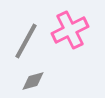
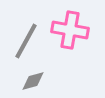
pink cross: rotated 36 degrees clockwise
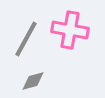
gray line: moved 2 px up
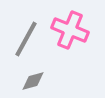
pink cross: rotated 12 degrees clockwise
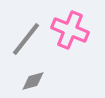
gray line: rotated 9 degrees clockwise
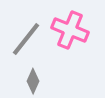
gray diamond: rotated 50 degrees counterclockwise
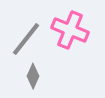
gray diamond: moved 5 px up
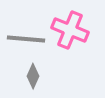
gray line: rotated 57 degrees clockwise
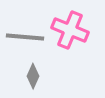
gray line: moved 1 px left, 2 px up
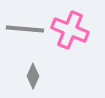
gray line: moved 8 px up
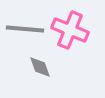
gray diamond: moved 7 px right, 9 px up; rotated 45 degrees counterclockwise
